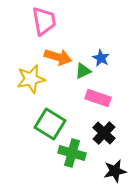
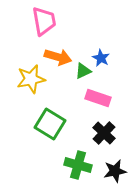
green cross: moved 6 px right, 12 px down
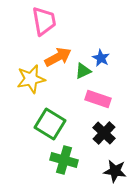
orange arrow: rotated 44 degrees counterclockwise
pink rectangle: moved 1 px down
green cross: moved 14 px left, 5 px up
black star: rotated 20 degrees clockwise
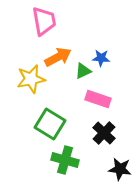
blue star: rotated 24 degrees counterclockwise
green cross: moved 1 px right
black star: moved 5 px right, 2 px up
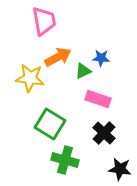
yellow star: moved 1 px left, 1 px up; rotated 20 degrees clockwise
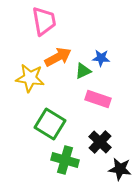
black cross: moved 4 px left, 9 px down
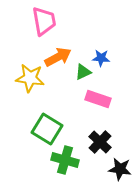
green triangle: moved 1 px down
green square: moved 3 px left, 5 px down
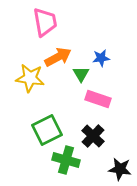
pink trapezoid: moved 1 px right, 1 px down
blue star: rotated 12 degrees counterclockwise
green triangle: moved 2 px left, 2 px down; rotated 36 degrees counterclockwise
green square: moved 1 px down; rotated 32 degrees clockwise
black cross: moved 7 px left, 6 px up
green cross: moved 1 px right
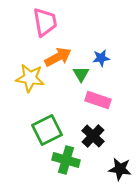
pink rectangle: moved 1 px down
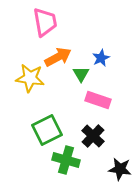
blue star: rotated 18 degrees counterclockwise
